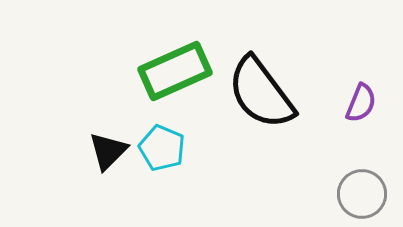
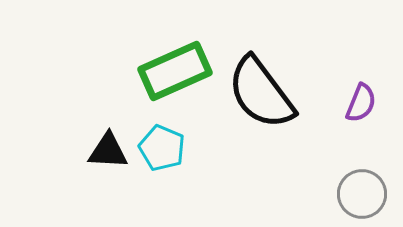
black triangle: rotated 48 degrees clockwise
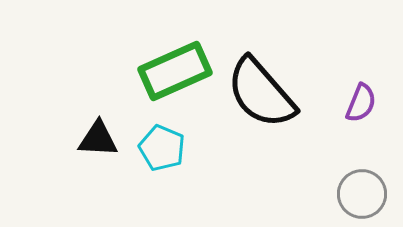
black semicircle: rotated 4 degrees counterclockwise
black triangle: moved 10 px left, 12 px up
